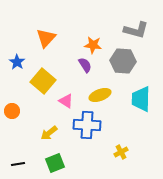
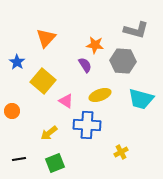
orange star: moved 2 px right
cyan trapezoid: rotated 76 degrees counterclockwise
black line: moved 1 px right, 5 px up
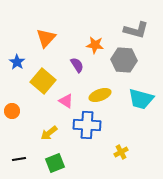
gray hexagon: moved 1 px right, 1 px up
purple semicircle: moved 8 px left
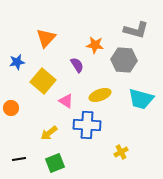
blue star: rotated 28 degrees clockwise
orange circle: moved 1 px left, 3 px up
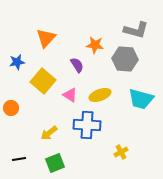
gray hexagon: moved 1 px right, 1 px up
pink triangle: moved 4 px right, 6 px up
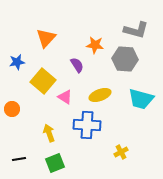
pink triangle: moved 5 px left, 2 px down
orange circle: moved 1 px right, 1 px down
yellow arrow: rotated 108 degrees clockwise
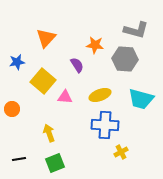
pink triangle: rotated 28 degrees counterclockwise
blue cross: moved 18 px right
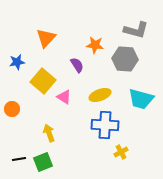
pink triangle: moved 1 px left; rotated 28 degrees clockwise
green square: moved 12 px left, 1 px up
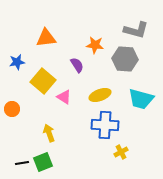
orange triangle: rotated 40 degrees clockwise
black line: moved 3 px right, 4 px down
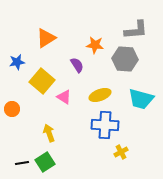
gray L-shape: rotated 20 degrees counterclockwise
orange triangle: rotated 25 degrees counterclockwise
yellow square: moved 1 px left
green square: moved 2 px right; rotated 12 degrees counterclockwise
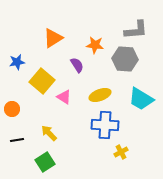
orange triangle: moved 7 px right
cyan trapezoid: rotated 16 degrees clockwise
yellow arrow: rotated 24 degrees counterclockwise
black line: moved 5 px left, 23 px up
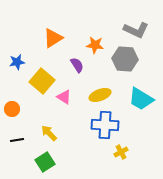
gray L-shape: rotated 30 degrees clockwise
